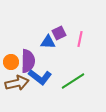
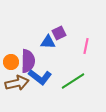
pink line: moved 6 px right, 7 px down
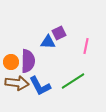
blue L-shape: moved 9 px down; rotated 25 degrees clockwise
brown arrow: rotated 20 degrees clockwise
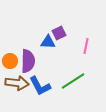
orange circle: moved 1 px left, 1 px up
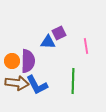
pink line: rotated 21 degrees counterclockwise
orange circle: moved 2 px right
green line: rotated 55 degrees counterclockwise
blue L-shape: moved 3 px left, 1 px up
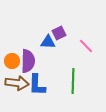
pink line: rotated 35 degrees counterclockwise
blue L-shape: rotated 30 degrees clockwise
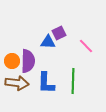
blue L-shape: moved 9 px right, 2 px up
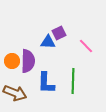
brown arrow: moved 2 px left, 10 px down; rotated 15 degrees clockwise
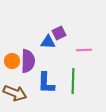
pink line: moved 2 px left, 4 px down; rotated 49 degrees counterclockwise
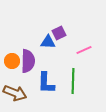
pink line: rotated 21 degrees counterclockwise
